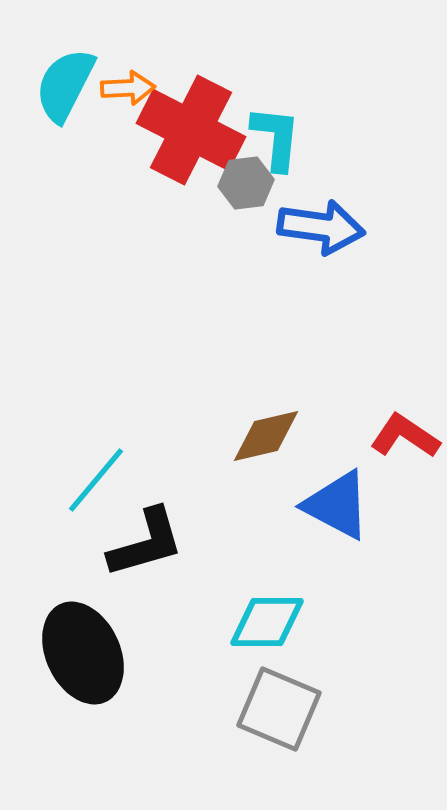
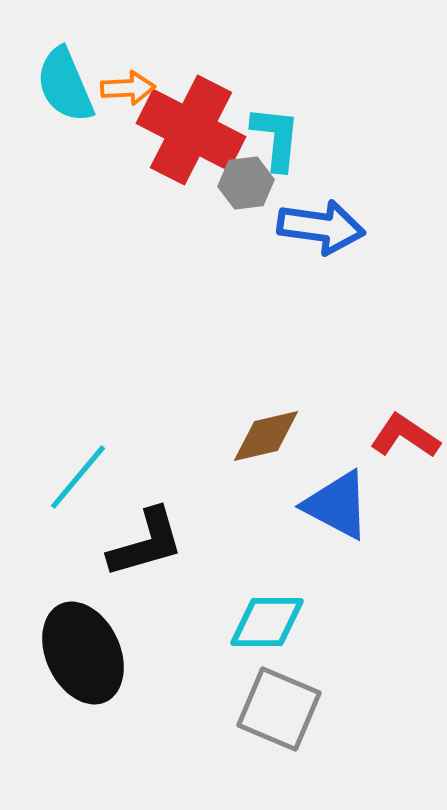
cyan semicircle: rotated 50 degrees counterclockwise
cyan line: moved 18 px left, 3 px up
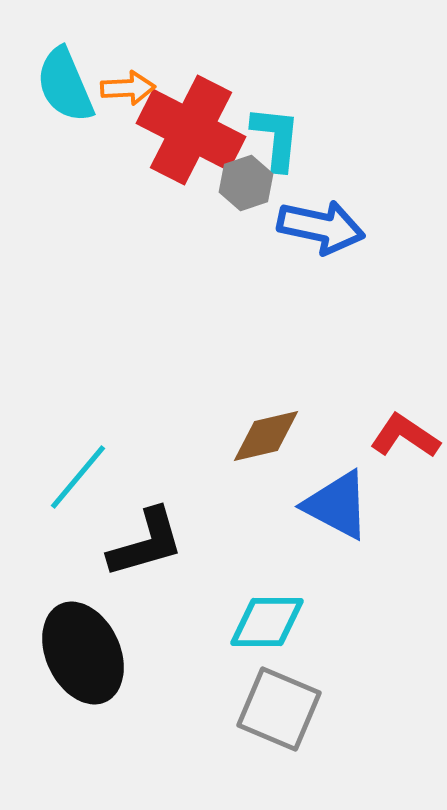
gray hexagon: rotated 12 degrees counterclockwise
blue arrow: rotated 4 degrees clockwise
